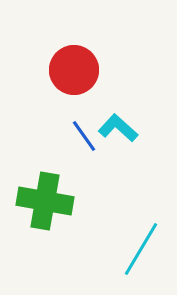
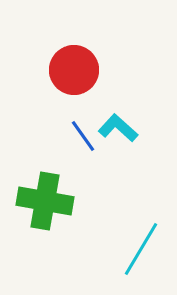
blue line: moved 1 px left
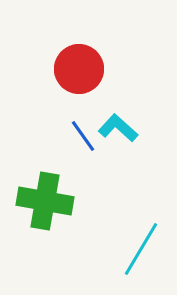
red circle: moved 5 px right, 1 px up
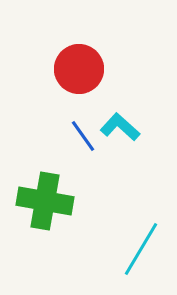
cyan L-shape: moved 2 px right, 1 px up
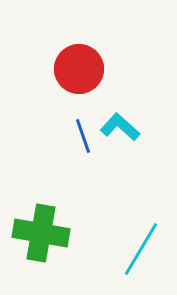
blue line: rotated 16 degrees clockwise
green cross: moved 4 px left, 32 px down
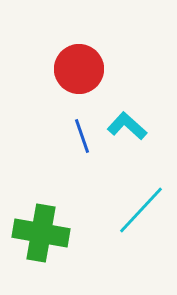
cyan L-shape: moved 7 px right, 1 px up
blue line: moved 1 px left
cyan line: moved 39 px up; rotated 12 degrees clockwise
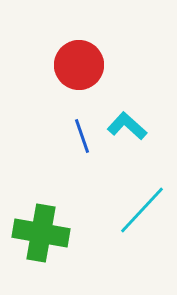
red circle: moved 4 px up
cyan line: moved 1 px right
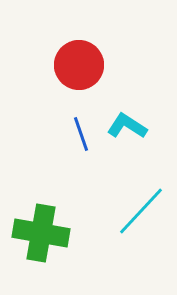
cyan L-shape: rotated 9 degrees counterclockwise
blue line: moved 1 px left, 2 px up
cyan line: moved 1 px left, 1 px down
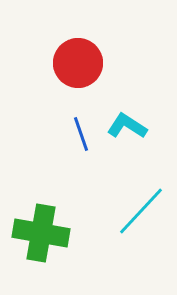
red circle: moved 1 px left, 2 px up
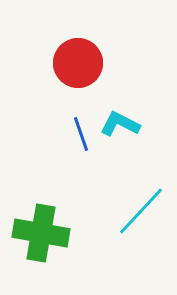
cyan L-shape: moved 7 px left, 2 px up; rotated 6 degrees counterclockwise
